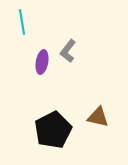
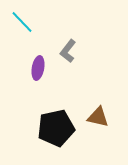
cyan line: rotated 35 degrees counterclockwise
purple ellipse: moved 4 px left, 6 px down
black pentagon: moved 3 px right, 2 px up; rotated 15 degrees clockwise
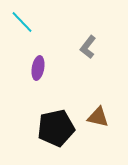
gray L-shape: moved 20 px right, 4 px up
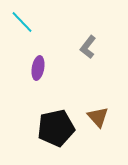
brown triangle: rotated 35 degrees clockwise
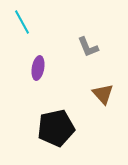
cyan line: rotated 15 degrees clockwise
gray L-shape: rotated 60 degrees counterclockwise
brown triangle: moved 5 px right, 23 px up
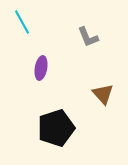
gray L-shape: moved 10 px up
purple ellipse: moved 3 px right
black pentagon: rotated 6 degrees counterclockwise
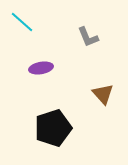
cyan line: rotated 20 degrees counterclockwise
purple ellipse: rotated 70 degrees clockwise
black pentagon: moved 3 px left
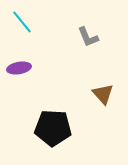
cyan line: rotated 10 degrees clockwise
purple ellipse: moved 22 px left
black pentagon: rotated 21 degrees clockwise
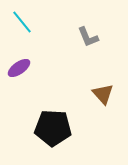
purple ellipse: rotated 25 degrees counterclockwise
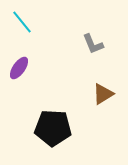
gray L-shape: moved 5 px right, 7 px down
purple ellipse: rotated 20 degrees counterclockwise
brown triangle: rotated 40 degrees clockwise
